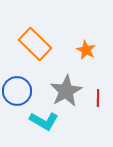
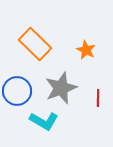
gray star: moved 5 px left, 3 px up; rotated 8 degrees clockwise
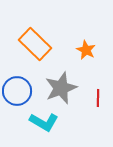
cyan L-shape: moved 1 px down
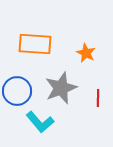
orange rectangle: rotated 40 degrees counterclockwise
orange star: moved 3 px down
cyan L-shape: moved 4 px left; rotated 20 degrees clockwise
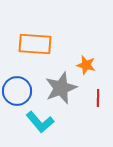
orange star: moved 12 px down; rotated 12 degrees counterclockwise
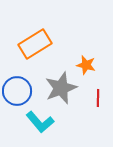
orange rectangle: rotated 36 degrees counterclockwise
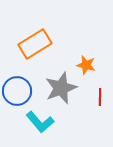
red line: moved 2 px right, 1 px up
